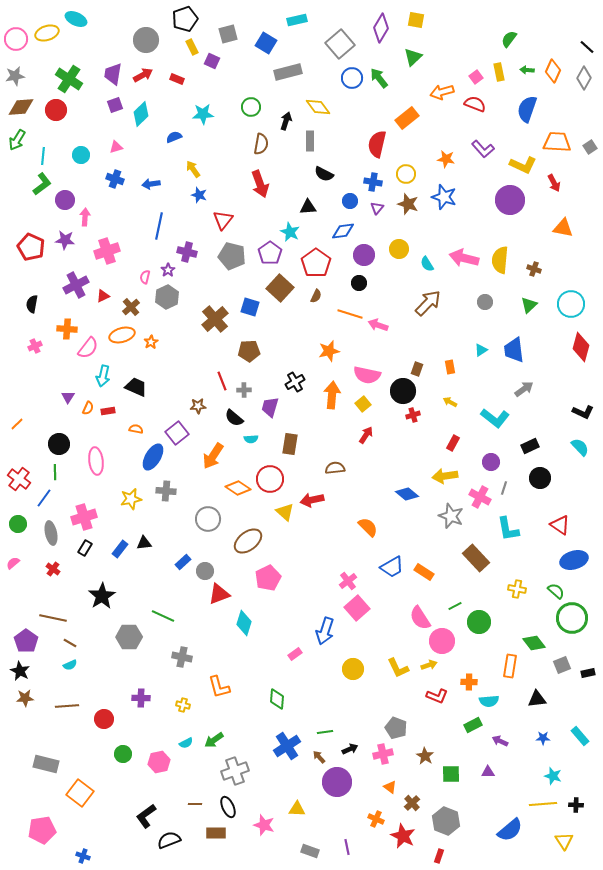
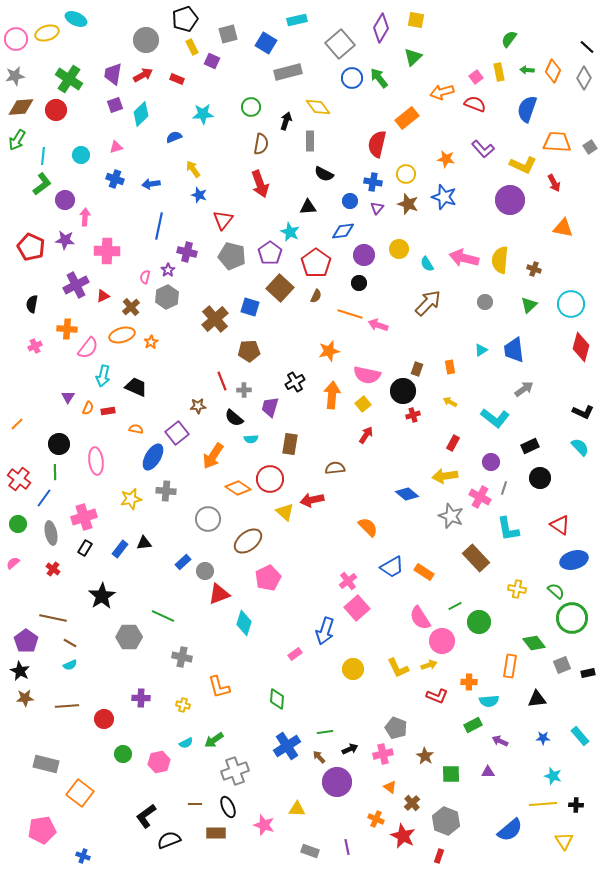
pink cross at (107, 251): rotated 20 degrees clockwise
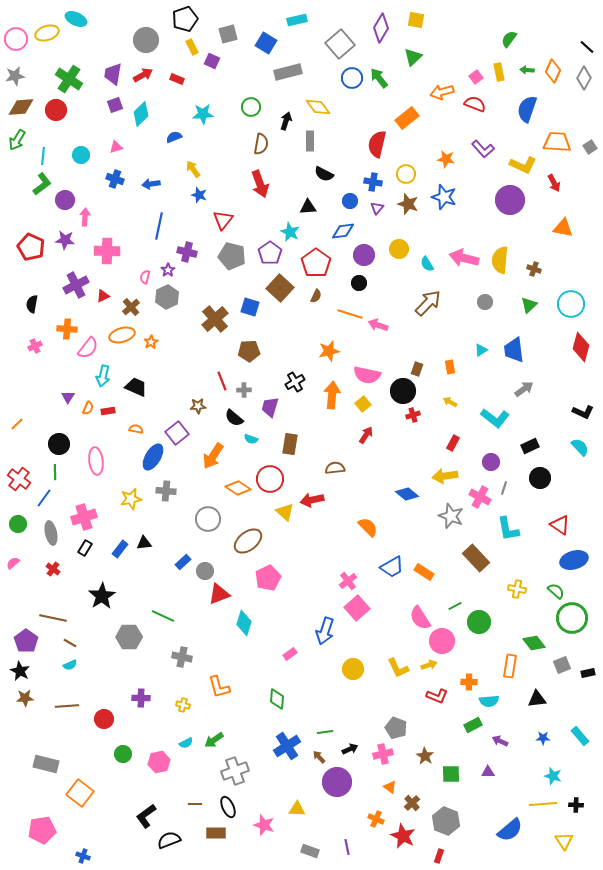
cyan semicircle at (251, 439): rotated 24 degrees clockwise
pink rectangle at (295, 654): moved 5 px left
